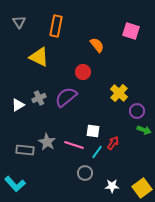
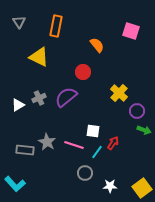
white star: moved 2 px left
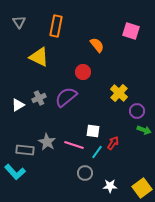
cyan L-shape: moved 12 px up
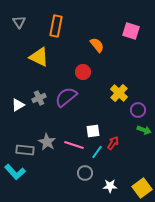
purple circle: moved 1 px right, 1 px up
white square: rotated 16 degrees counterclockwise
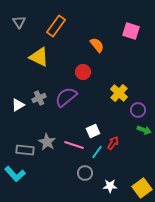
orange rectangle: rotated 25 degrees clockwise
white square: rotated 16 degrees counterclockwise
cyan L-shape: moved 2 px down
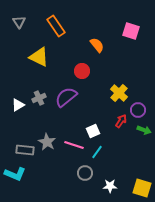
orange rectangle: rotated 70 degrees counterclockwise
red circle: moved 1 px left, 1 px up
red arrow: moved 8 px right, 22 px up
cyan L-shape: rotated 25 degrees counterclockwise
yellow square: rotated 36 degrees counterclockwise
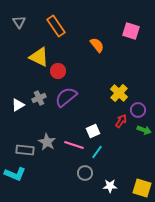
red circle: moved 24 px left
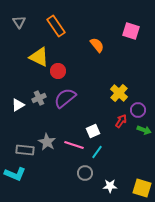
purple semicircle: moved 1 px left, 1 px down
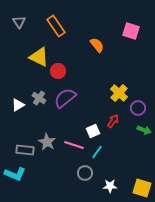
gray cross: rotated 32 degrees counterclockwise
purple circle: moved 2 px up
red arrow: moved 8 px left
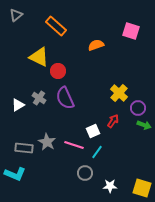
gray triangle: moved 3 px left, 7 px up; rotated 24 degrees clockwise
orange rectangle: rotated 15 degrees counterclockwise
orange semicircle: moved 1 px left; rotated 70 degrees counterclockwise
purple semicircle: rotated 75 degrees counterclockwise
green arrow: moved 5 px up
gray rectangle: moved 1 px left, 2 px up
